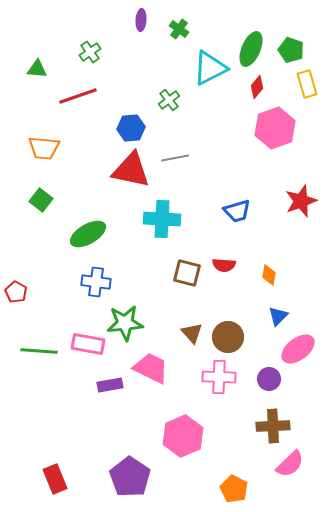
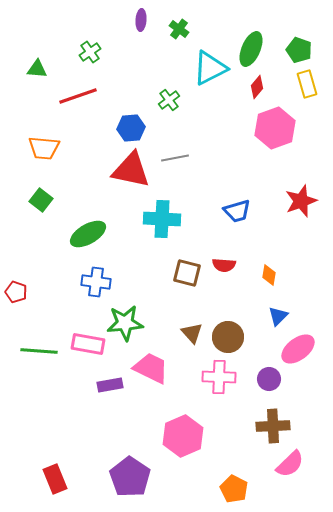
green pentagon at (291, 50): moved 8 px right
red pentagon at (16, 292): rotated 10 degrees counterclockwise
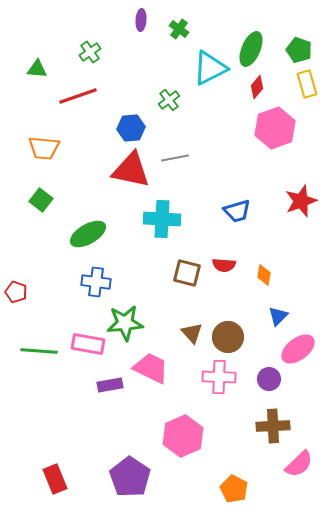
orange diamond at (269, 275): moved 5 px left
pink semicircle at (290, 464): moved 9 px right
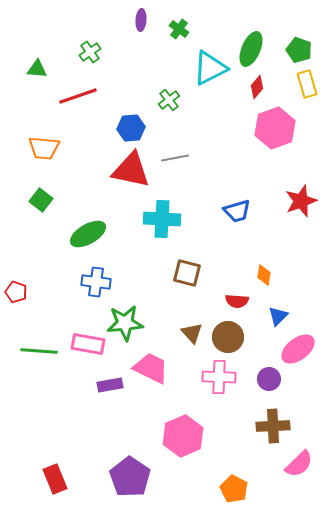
red semicircle at (224, 265): moved 13 px right, 36 px down
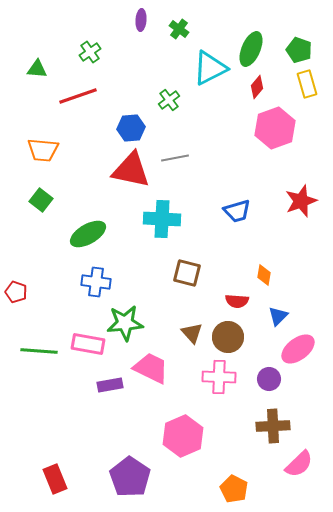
orange trapezoid at (44, 148): moved 1 px left, 2 px down
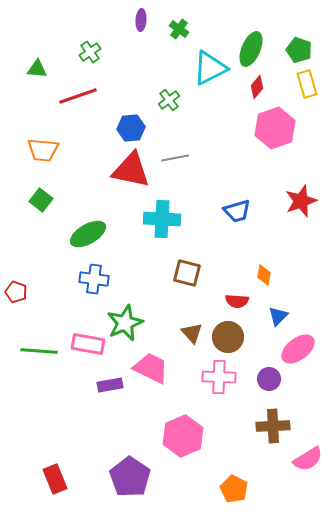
blue cross at (96, 282): moved 2 px left, 3 px up
green star at (125, 323): rotated 18 degrees counterclockwise
pink semicircle at (299, 464): moved 9 px right, 5 px up; rotated 12 degrees clockwise
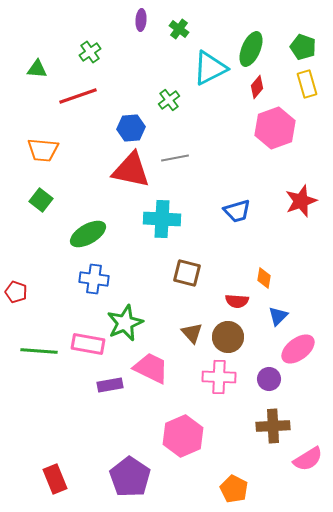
green pentagon at (299, 50): moved 4 px right, 3 px up
orange diamond at (264, 275): moved 3 px down
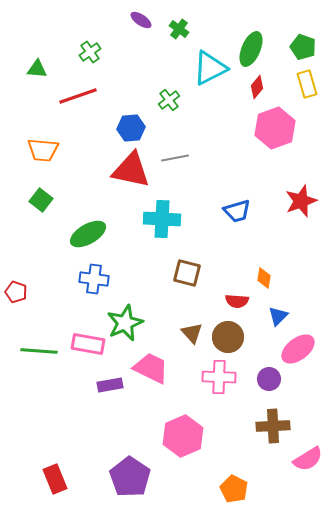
purple ellipse at (141, 20): rotated 60 degrees counterclockwise
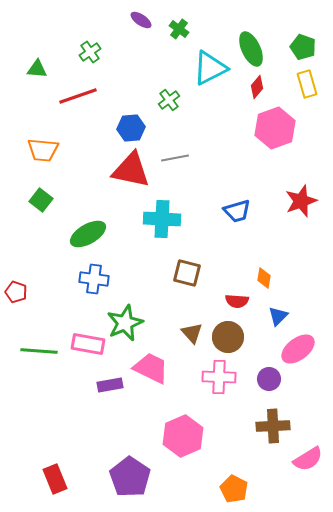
green ellipse at (251, 49): rotated 48 degrees counterclockwise
